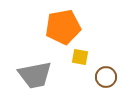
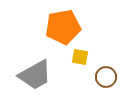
gray trapezoid: rotated 18 degrees counterclockwise
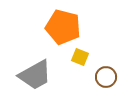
orange pentagon: rotated 24 degrees clockwise
yellow square: rotated 12 degrees clockwise
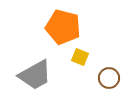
brown circle: moved 3 px right, 1 px down
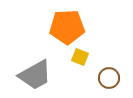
orange pentagon: moved 4 px right; rotated 16 degrees counterclockwise
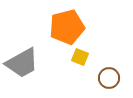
orange pentagon: rotated 12 degrees counterclockwise
gray trapezoid: moved 13 px left, 12 px up
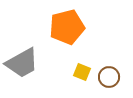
yellow square: moved 2 px right, 15 px down
brown circle: moved 1 px up
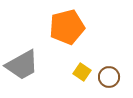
gray trapezoid: moved 2 px down
yellow square: rotated 12 degrees clockwise
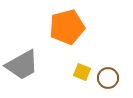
yellow square: rotated 12 degrees counterclockwise
brown circle: moved 1 px left, 1 px down
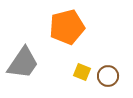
gray trapezoid: moved 1 px right, 2 px up; rotated 27 degrees counterclockwise
brown circle: moved 2 px up
